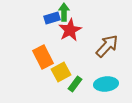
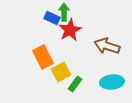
blue rectangle: rotated 42 degrees clockwise
brown arrow: rotated 115 degrees counterclockwise
cyan ellipse: moved 6 px right, 2 px up
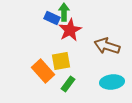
orange rectangle: moved 14 px down; rotated 15 degrees counterclockwise
yellow square: moved 11 px up; rotated 18 degrees clockwise
green rectangle: moved 7 px left
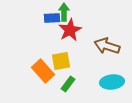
blue rectangle: rotated 28 degrees counterclockwise
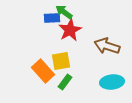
green arrow: rotated 54 degrees counterclockwise
green rectangle: moved 3 px left, 2 px up
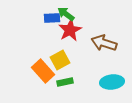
green arrow: moved 2 px right, 2 px down
brown arrow: moved 3 px left, 3 px up
yellow square: moved 1 px left, 1 px up; rotated 18 degrees counterclockwise
green rectangle: rotated 42 degrees clockwise
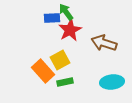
green arrow: moved 2 px up; rotated 18 degrees clockwise
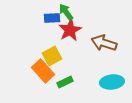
yellow square: moved 8 px left, 4 px up
green rectangle: rotated 14 degrees counterclockwise
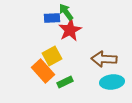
brown arrow: moved 16 px down; rotated 15 degrees counterclockwise
